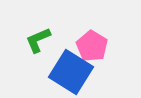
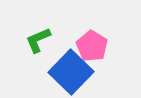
blue square: rotated 12 degrees clockwise
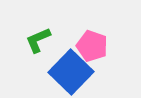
pink pentagon: rotated 12 degrees counterclockwise
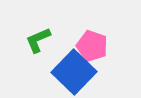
blue square: moved 3 px right
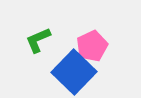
pink pentagon: rotated 28 degrees clockwise
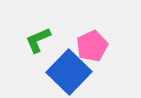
blue square: moved 5 px left
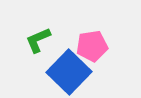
pink pentagon: rotated 16 degrees clockwise
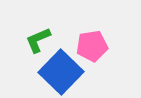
blue square: moved 8 px left
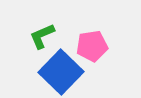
green L-shape: moved 4 px right, 4 px up
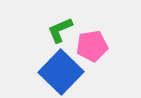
green L-shape: moved 18 px right, 6 px up
